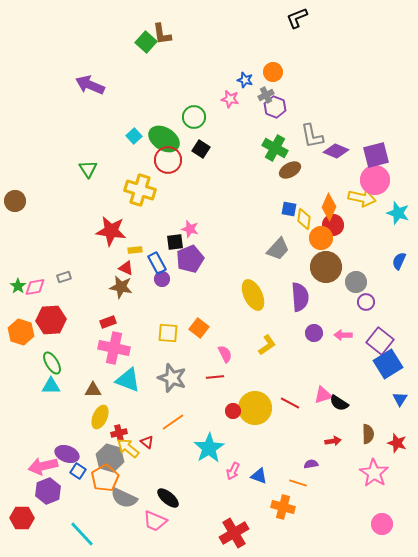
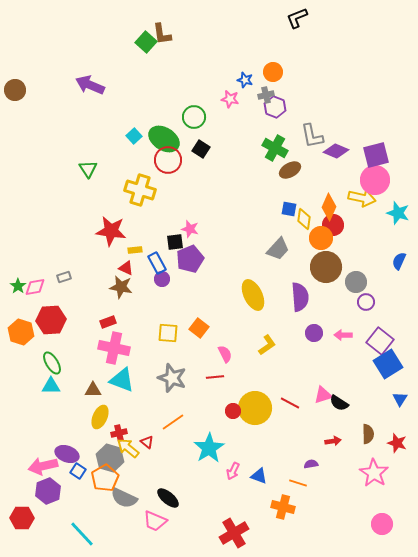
gray cross at (266, 95): rotated 14 degrees clockwise
brown circle at (15, 201): moved 111 px up
cyan triangle at (128, 380): moved 6 px left
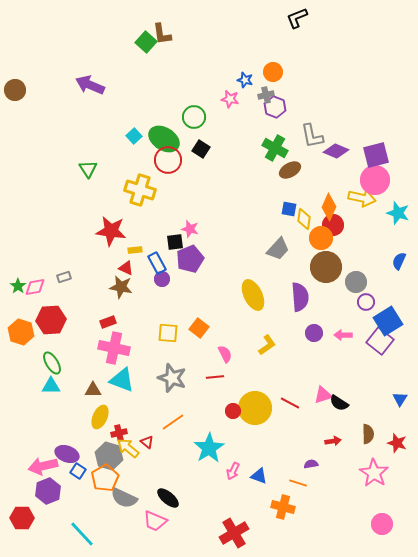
blue square at (388, 364): moved 43 px up
gray hexagon at (110, 458): moved 1 px left, 2 px up
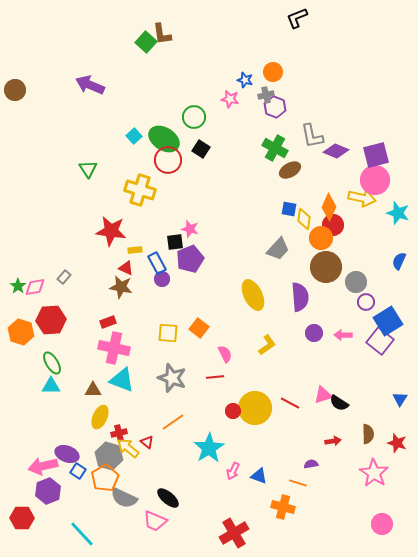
gray rectangle at (64, 277): rotated 32 degrees counterclockwise
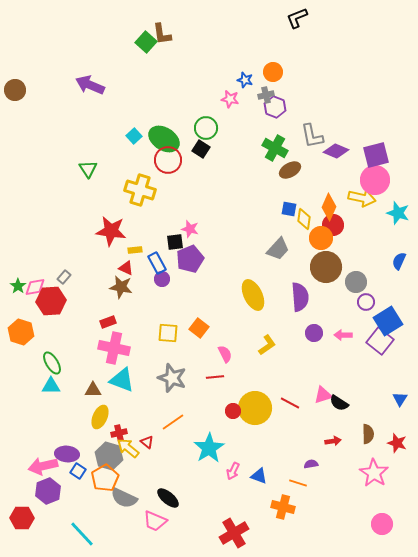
green circle at (194, 117): moved 12 px right, 11 px down
red hexagon at (51, 320): moved 19 px up
purple ellipse at (67, 454): rotated 15 degrees counterclockwise
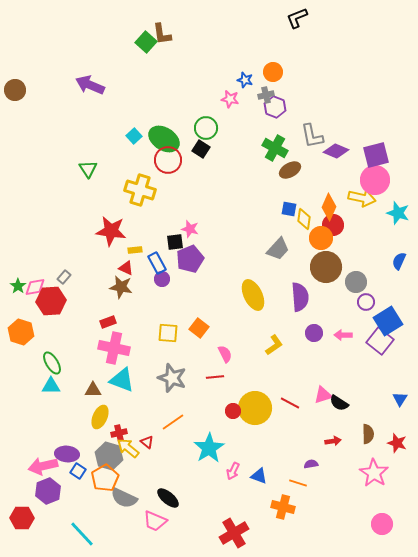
yellow L-shape at (267, 345): moved 7 px right
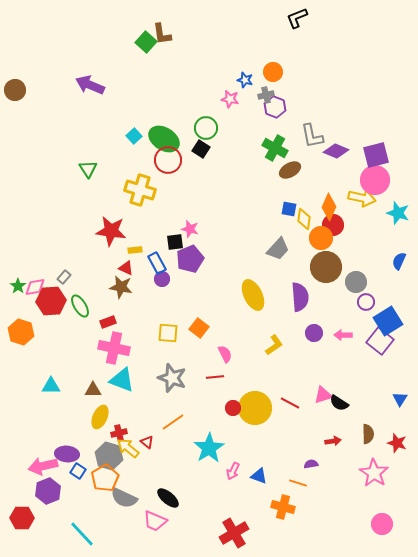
green ellipse at (52, 363): moved 28 px right, 57 px up
red circle at (233, 411): moved 3 px up
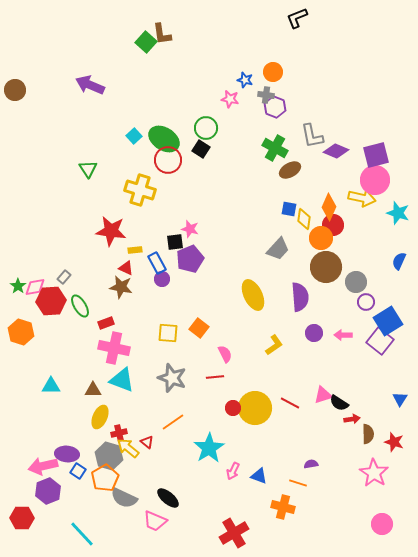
gray cross at (266, 95): rotated 21 degrees clockwise
red rectangle at (108, 322): moved 2 px left, 1 px down
red arrow at (333, 441): moved 19 px right, 22 px up
red star at (397, 443): moved 3 px left, 1 px up
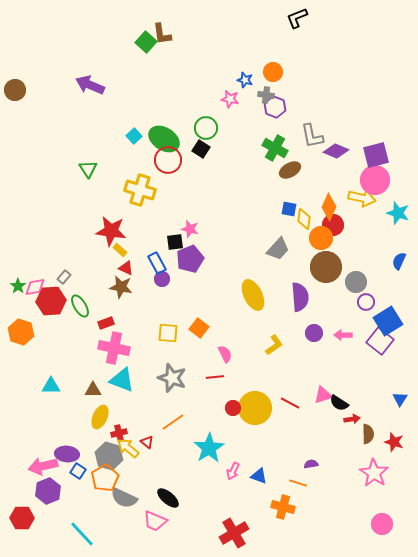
yellow rectangle at (135, 250): moved 15 px left; rotated 48 degrees clockwise
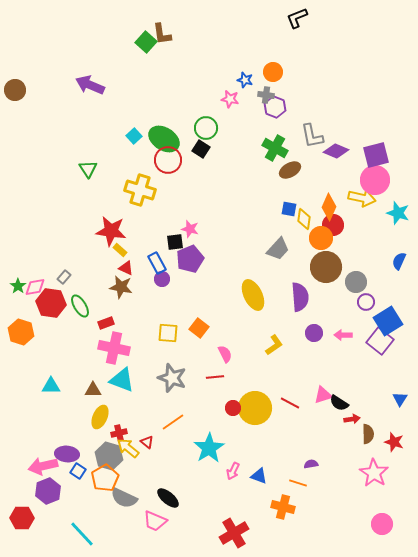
red hexagon at (51, 301): moved 2 px down; rotated 12 degrees clockwise
